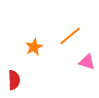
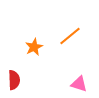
pink triangle: moved 8 px left, 22 px down
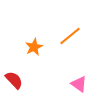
red semicircle: rotated 42 degrees counterclockwise
pink triangle: rotated 18 degrees clockwise
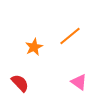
red semicircle: moved 6 px right, 3 px down
pink triangle: moved 2 px up
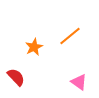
red semicircle: moved 4 px left, 6 px up
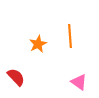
orange line: rotated 55 degrees counterclockwise
orange star: moved 4 px right, 3 px up
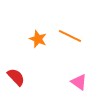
orange line: rotated 60 degrees counterclockwise
orange star: moved 5 px up; rotated 24 degrees counterclockwise
